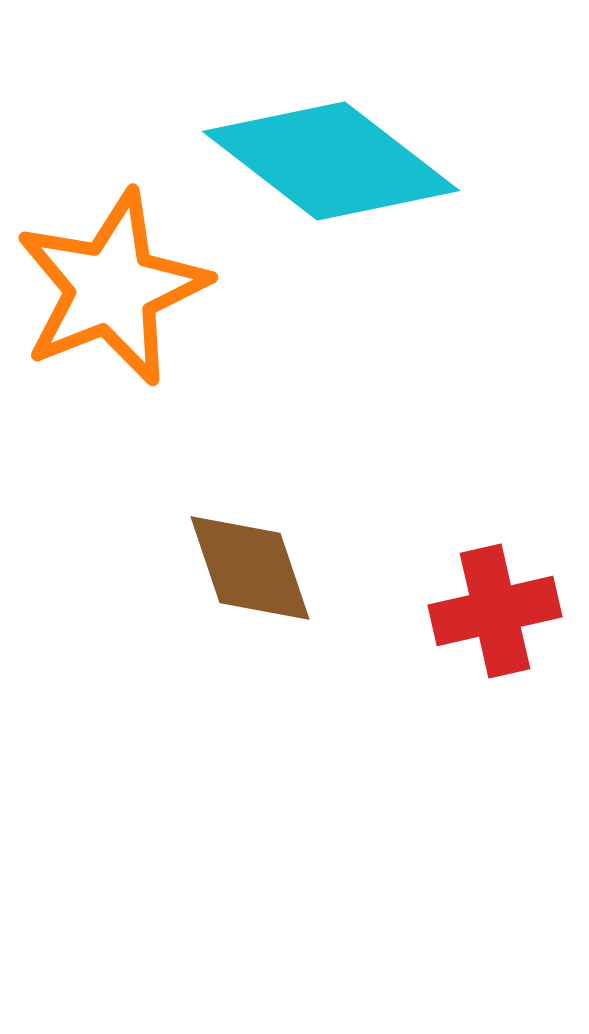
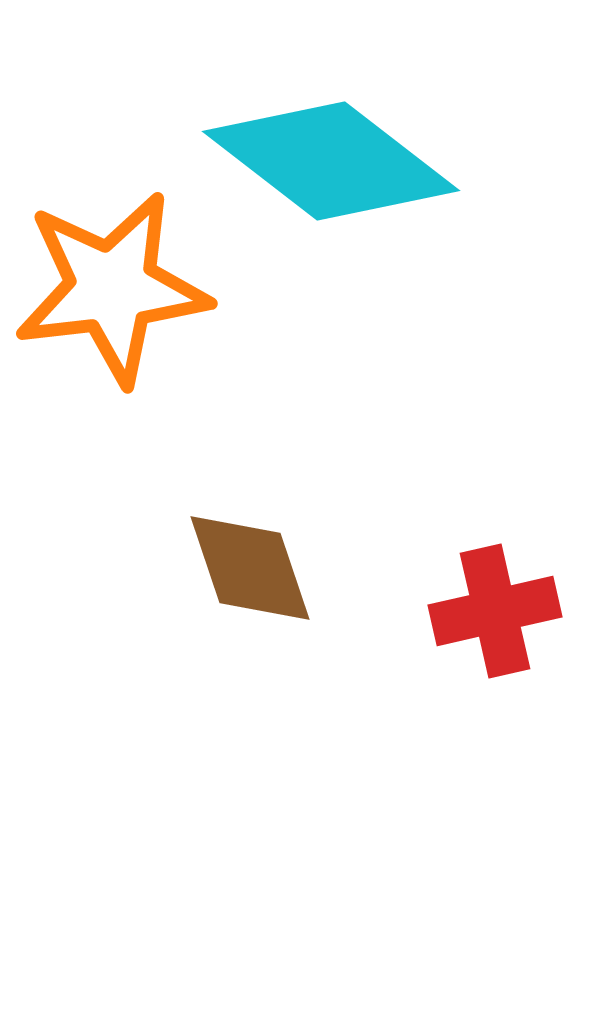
orange star: rotated 15 degrees clockwise
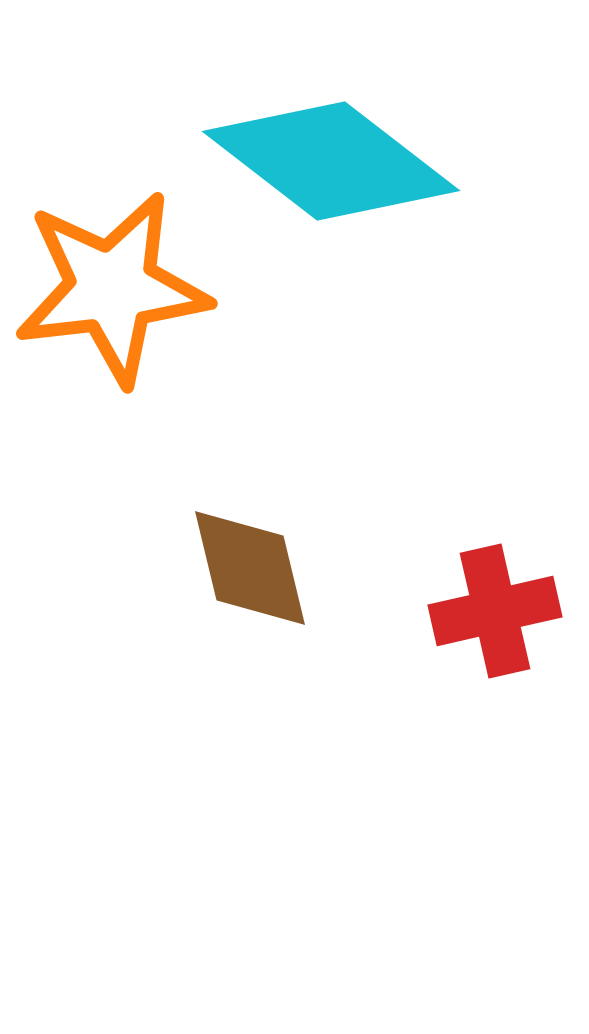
brown diamond: rotated 5 degrees clockwise
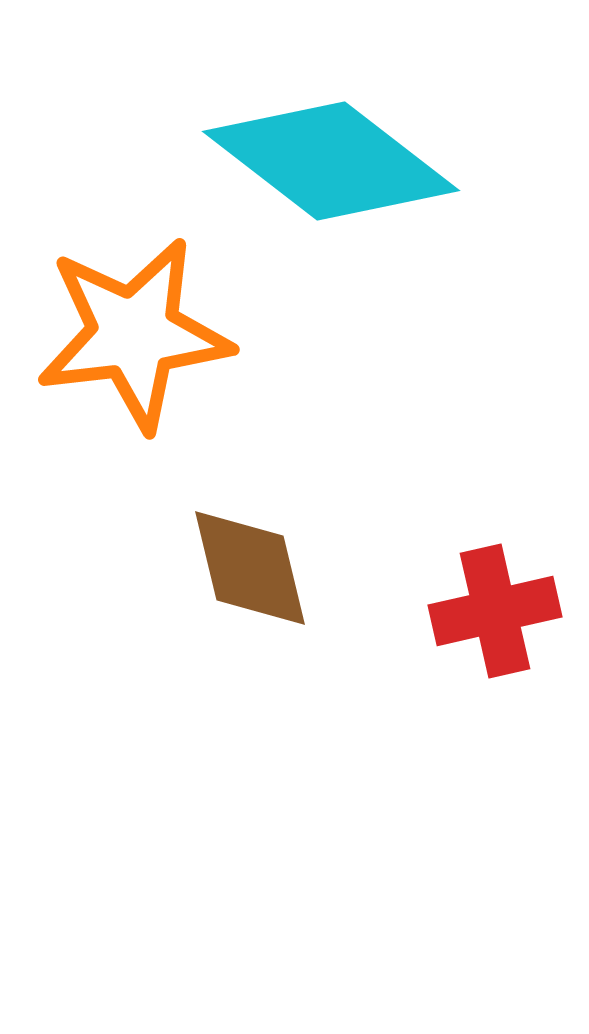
orange star: moved 22 px right, 46 px down
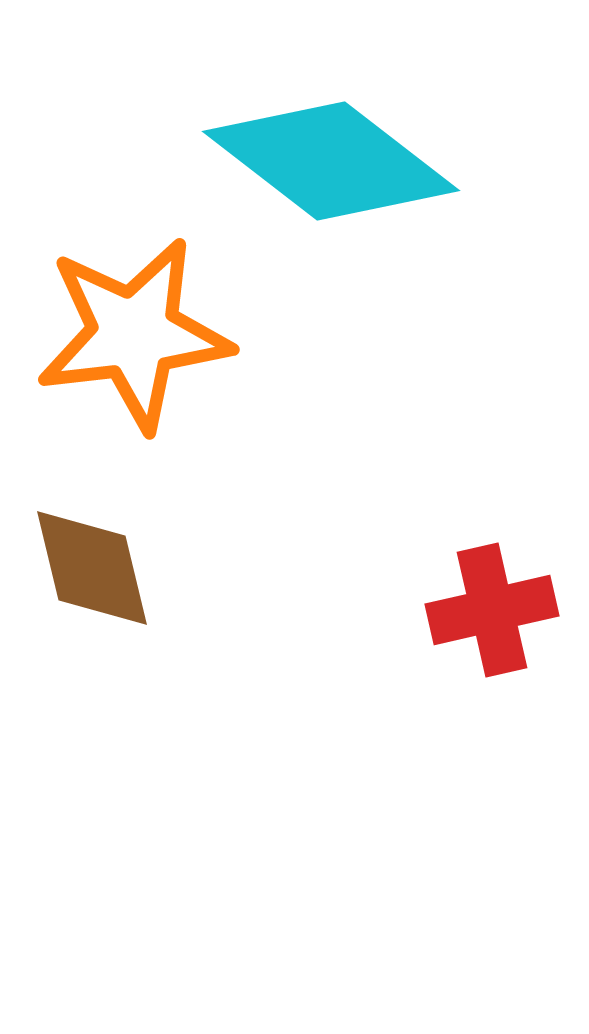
brown diamond: moved 158 px left
red cross: moved 3 px left, 1 px up
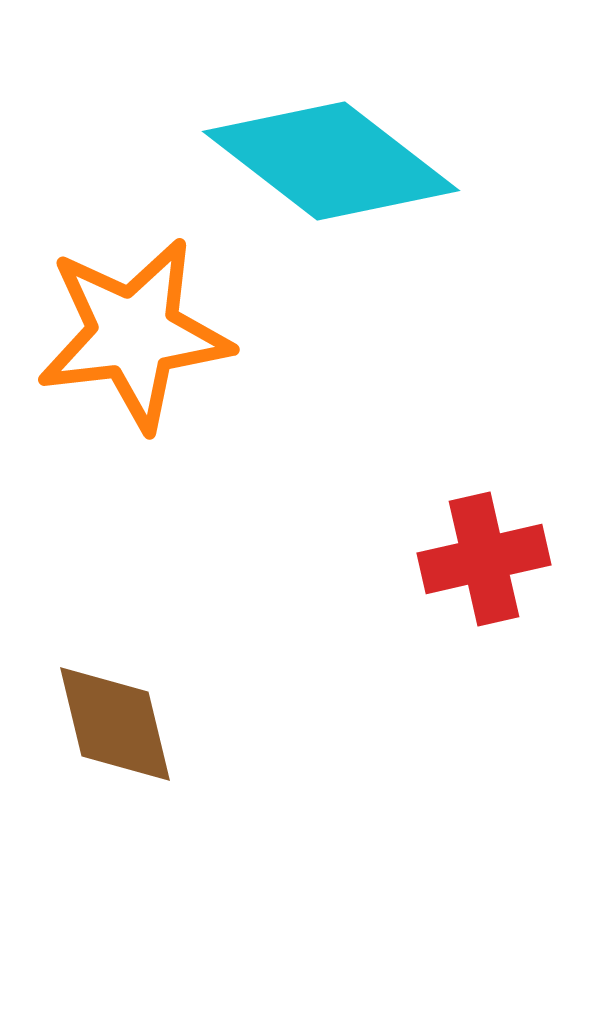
brown diamond: moved 23 px right, 156 px down
red cross: moved 8 px left, 51 px up
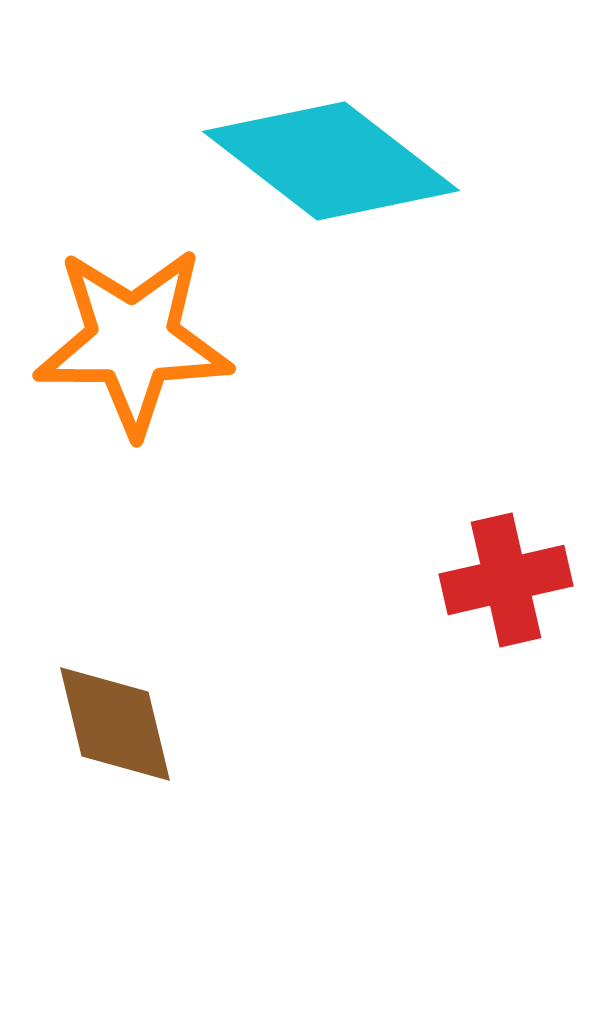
orange star: moved 1 px left, 7 px down; rotated 7 degrees clockwise
red cross: moved 22 px right, 21 px down
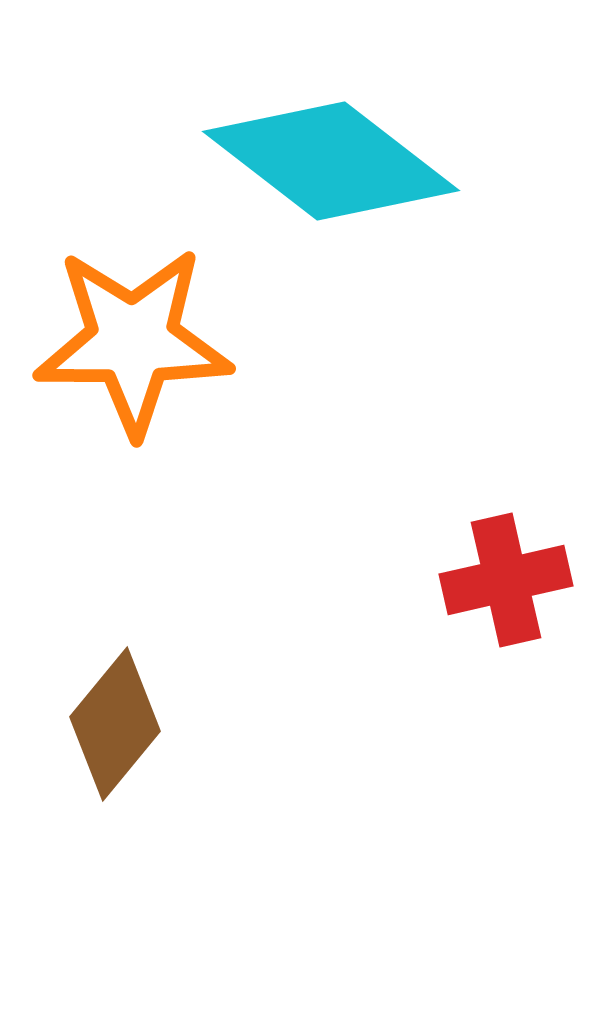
brown diamond: rotated 53 degrees clockwise
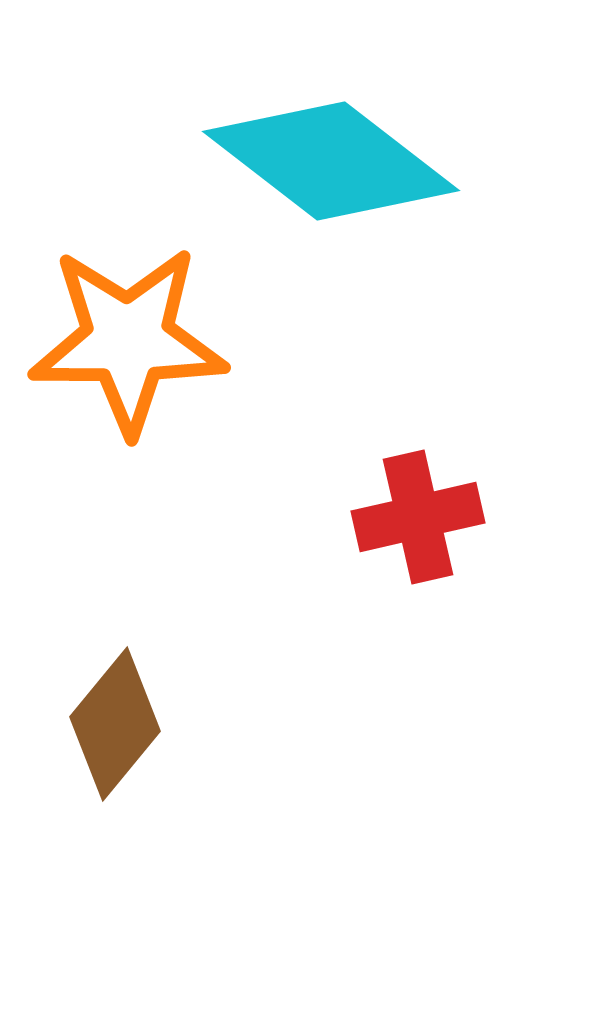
orange star: moved 5 px left, 1 px up
red cross: moved 88 px left, 63 px up
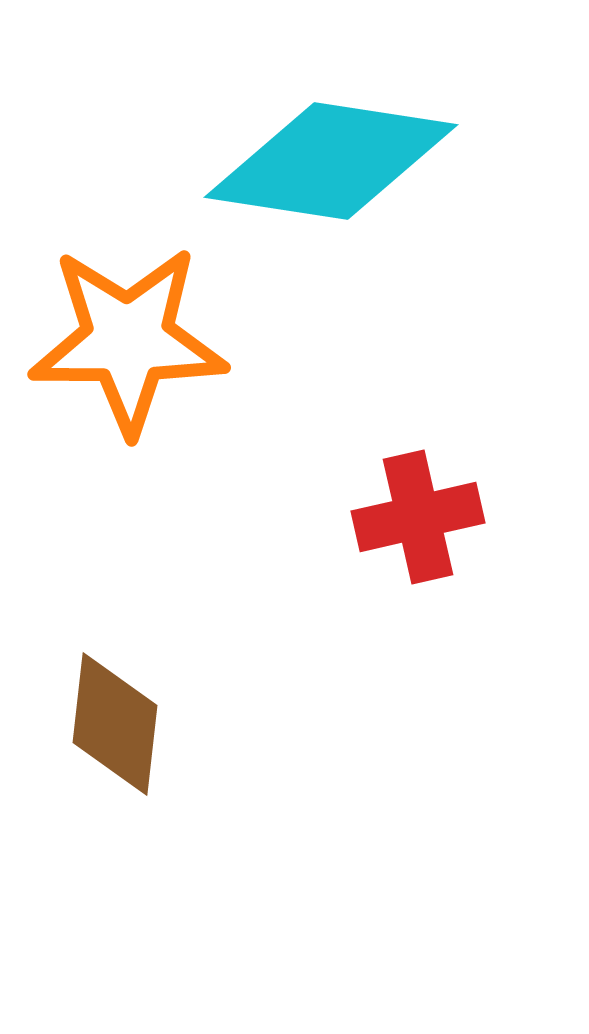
cyan diamond: rotated 29 degrees counterclockwise
brown diamond: rotated 33 degrees counterclockwise
